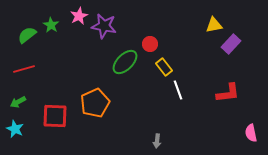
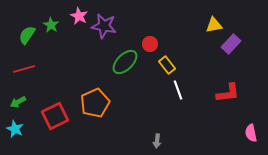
pink star: rotated 18 degrees counterclockwise
green semicircle: rotated 18 degrees counterclockwise
yellow rectangle: moved 3 px right, 2 px up
red square: rotated 28 degrees counterclockwise
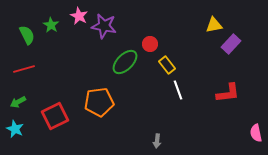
green semicircle: rotated 120 degrees clockwise
orange pentagon: moved 4 px right, 1 px up; rotated 16 degrees clockwise
pink semicircle: moved 5 px right
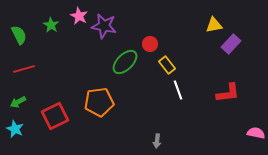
green semicircle: moved 8 px left
pink semicircle: rotated 114 degrees clockwise
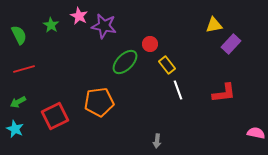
red L-shape: moved 4 px left
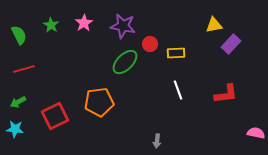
pink star: moved 5 px right, 7 px down; rotated 12 degrees clockwise
purple star: moved 19 px right
yellow rectangle: moved 9 px right, 12 px up; rotated 54 degrees counterclockwise
red L-shape: moved 2 px right, 1 px down
cyan star: rotated 18 degrees counterclockwise
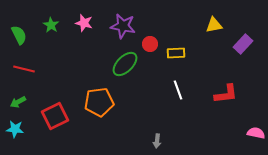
pink star: rotated 24 degrees counterclockwise
purple rectangle: moved 12 px right
green ellipse: moved 2 px down
red line: rotated 30 degrees clockwise
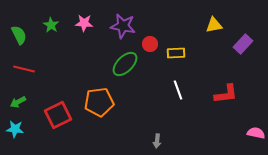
pink star: rotated 12 degrees counterclockwise
red square: moved 3 px right, 1 px up
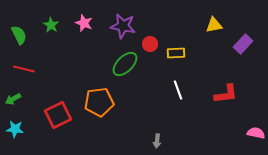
pink star: rotated 18 degrees clockwise
green arrow: moved 5 px left, 3 px up
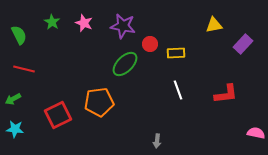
green star: moved 1 px right, 3 px up
